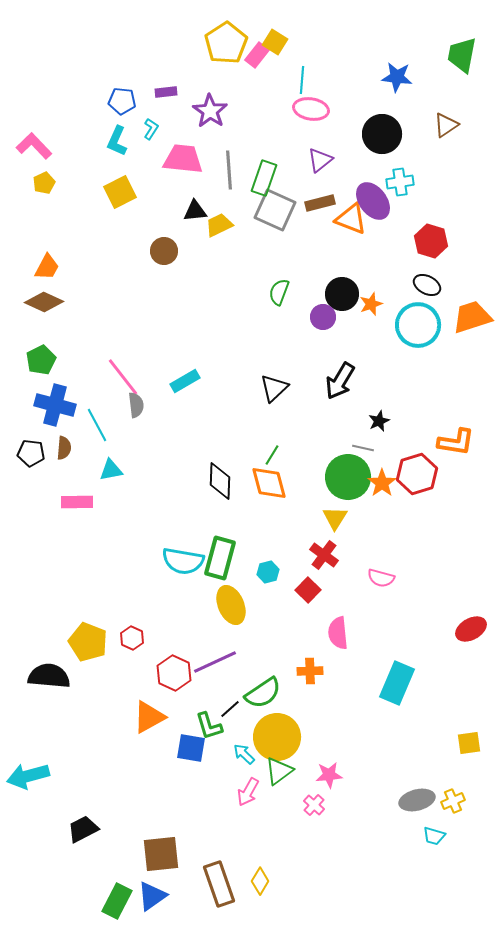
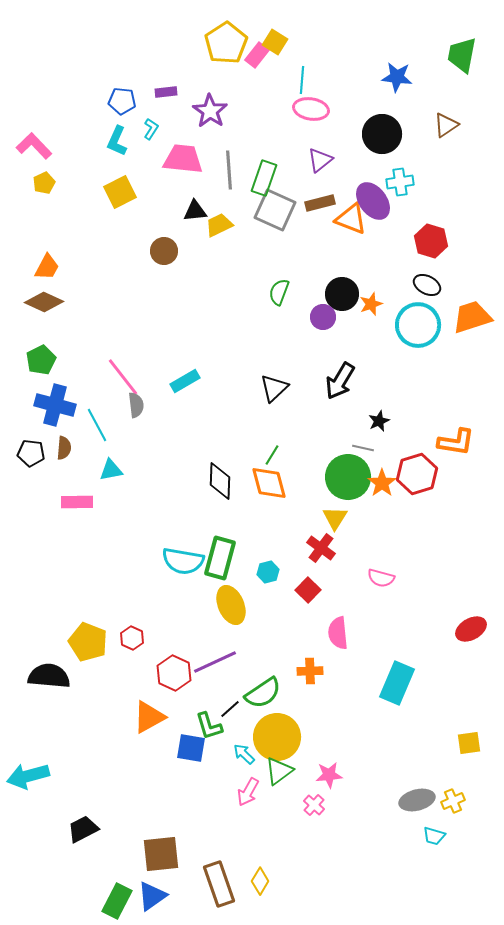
red cross at (324, 555): moved 3 px left, 7 px up
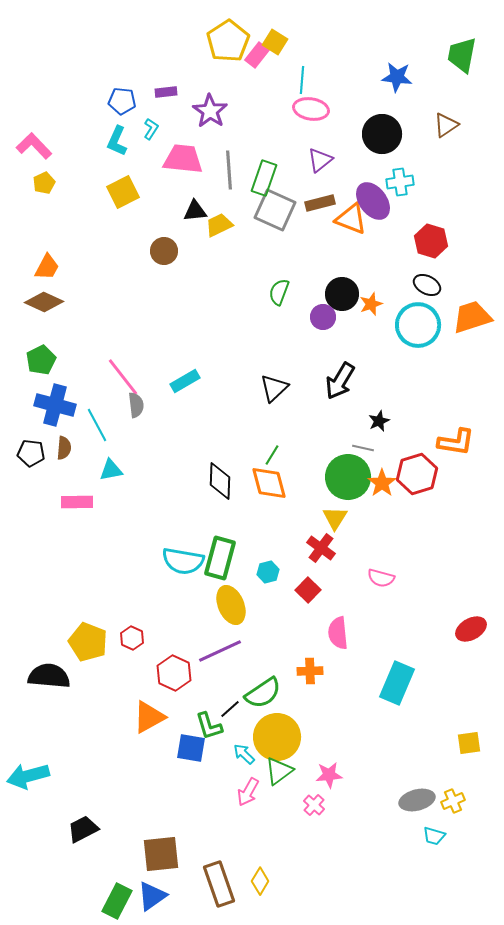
yellow pentagon at (226, 43): moved 2 px right, 2 px up
yellow square at (120, 192): moved 3 px right
purple line at (215, 662): moved 5 px right, 11 px up
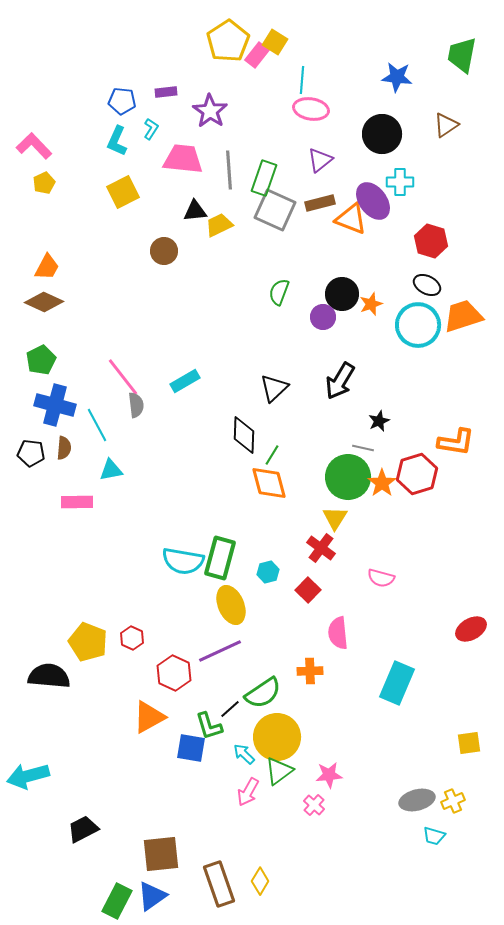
cyan cross at (400, 182): rotated 8 degrees clockwise
orange trapezoid at (472, 317): moved 9 px left, 1 px up
black diamond at (220, 481): moved 24 px right, 46 px up
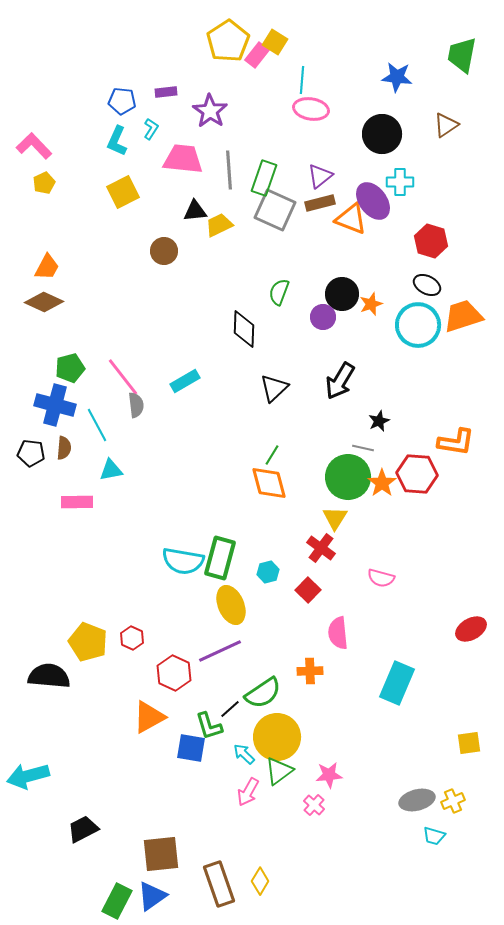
purple triangle at (320, 160): moved 16 px down
green pentagon at (41, 360): moved 29 px right, 8 px down; rotated 12 degrees clockwise
black diamond at (244, 435): moved 106 px up
red hexagon at (417, 474): rotated 21 degrees clockwise
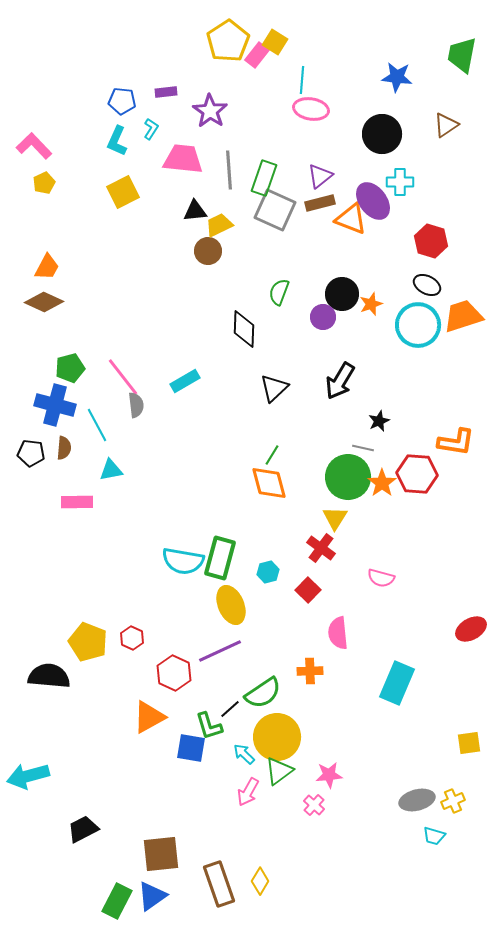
brown circle at (164, 251): moved 44 px right
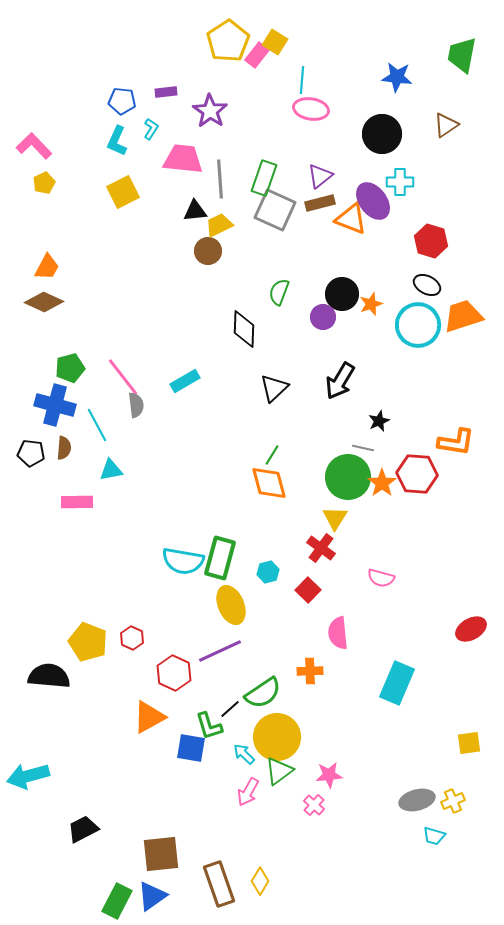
gray line at (229, 170): moved 9 px left, 9 px down
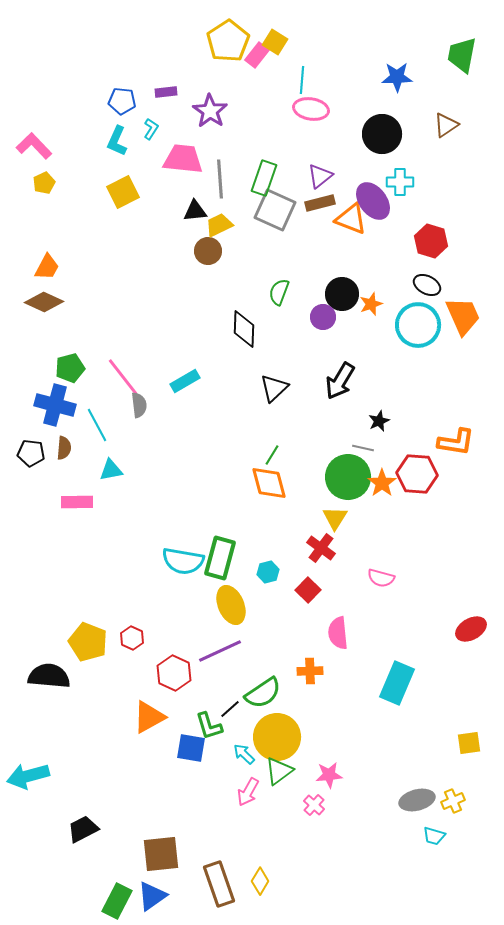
blue star at (397, 77): rotated 8 degrees counterclockwise
orange trapezoid at (463, 316): rotated 84 degrees clockwise
gray semicircle at (136, 405): moved 3 px right
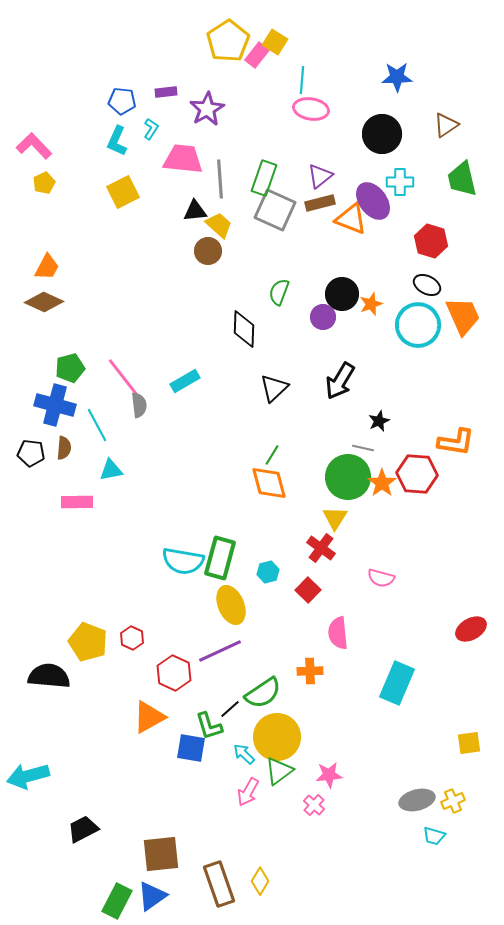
green trapezoid at (462, 55): moved 124 px down; rotated 24 degrees counterclockwise
purple star at (210, 111): moved 3 px left, 2 px up; rotated 8 degrees clockwise
yellow trapezoid at (219, 225): rotated 68 degrees clockwise
